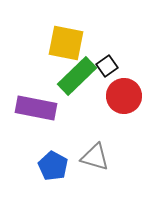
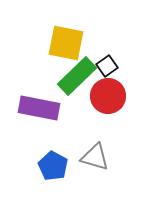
red circle: moved 16 px left
purple rectangle: moved 3 px right
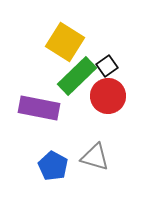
yellow square: moved 1 px left, 1 px up; rotated 21 degrees clockwise
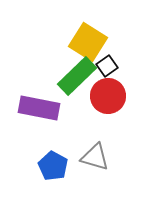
yellow square: moved 23 px right
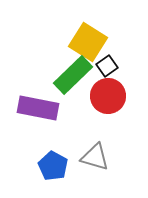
green rectangle: moved 4 px left, 1 px up
purple rectangle: moved 1 px left
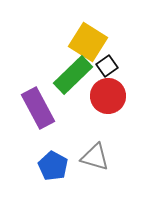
purple rectangle: rotated 51 degrees clockwise
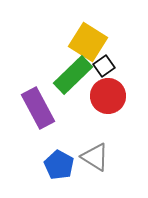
black square: moved 3 px left
gray triangle: rotated 16 degrees clockwise
blue pentagon: moved 6 px right, 1 px up
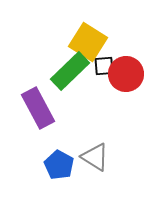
black square: rotated 30 degrees clockwise
green rectangle: moved 3 px left, 4 px up
red circle: moved 18 px right, 22 px up
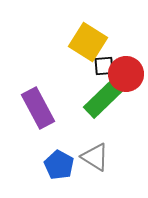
green rectangle: moved 33 px right, 28 px down
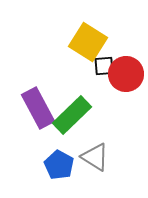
green rectangle: moved 31 px left, 16 px down
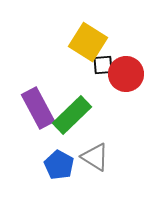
black square: moved 1 px left, 1 px up
